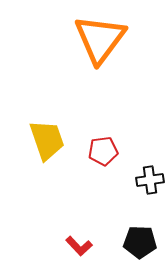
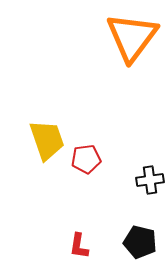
orange triangle: moved 32 px right, 2 px up
red pentagon: moved 17 px left, 8 px down
black pentagon: rotated 12 degrees clockwise
red L-shape: rotated 52 degrees clockwise
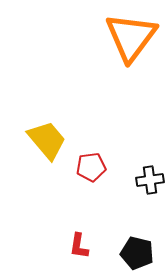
orange triangle: moved 1 px left
yellow trapezoid: rotated 21 degrees counterclockwise
red pentagon: moved 5 px right, 8 px down
black pentagon: moved 3 px left, 11 px down
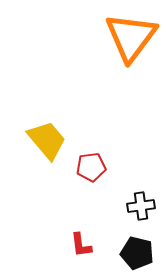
black cross: moved 9 px left, 26 px down
red L-shape: moved 2 px right, 1 px up; rotated 16 degrees counterclockwise
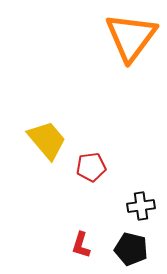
red L-shape: rotated 24 degrees clockwise
black pentagon: moved 6 px left, 4 px up
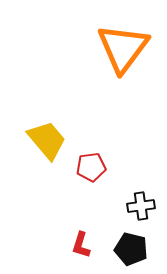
orange triangle: moved 8 px left, 11 px down
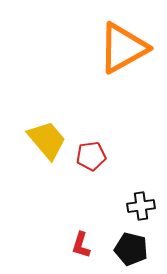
orange triangle: rotated 24 degrees clockwise
red pentagon: moved 11 px up
